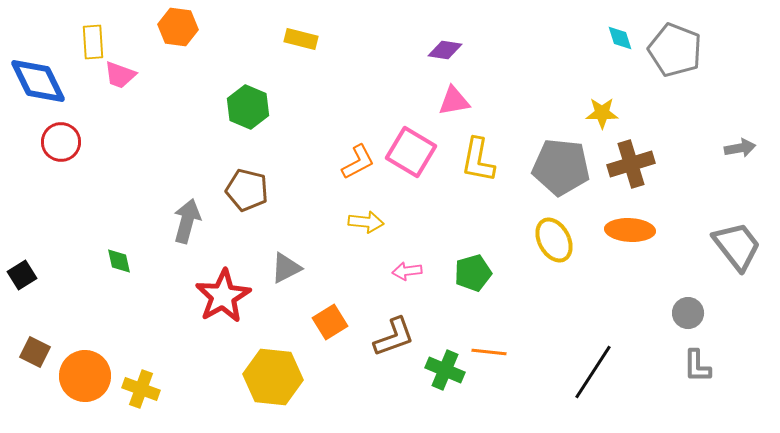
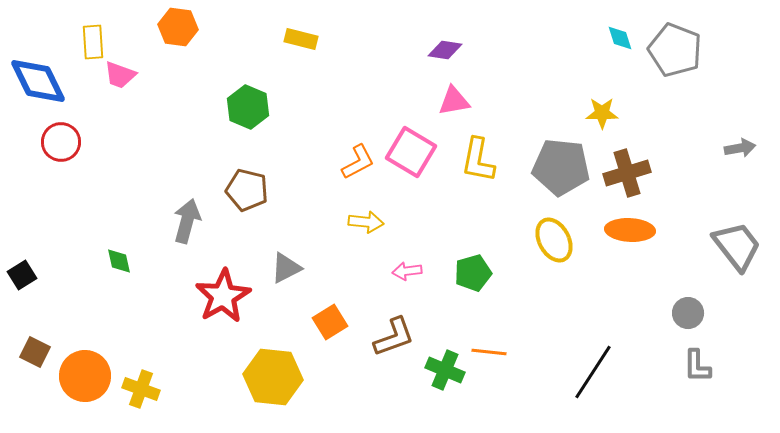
brown cross at (631, 164): moved 4 px left, 9 px down
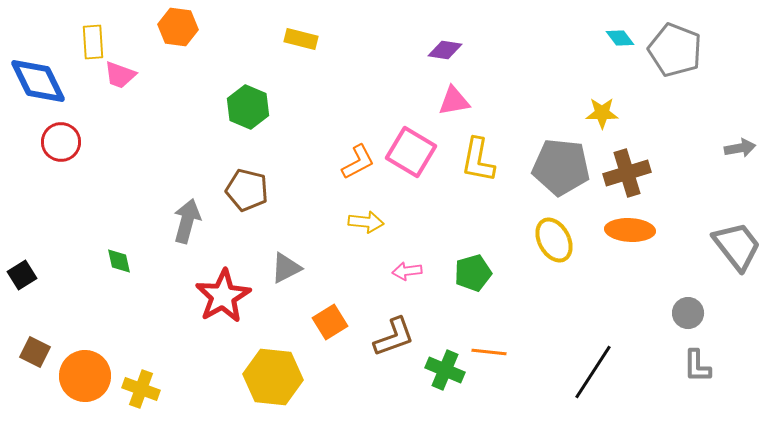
cyan diamond at (620, 38): rotated 20 degrees counterclockwise
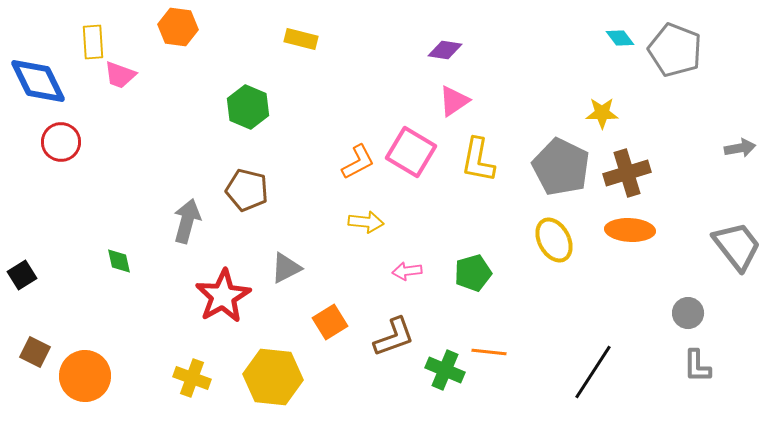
pink triangle at (454, 101): rotated 24 degrees counterclockwise
gray pentagon at (561, 167): rotated 20 degrees clockwise
yellow cross at (141, 389): moved 51 px right, 11 px up
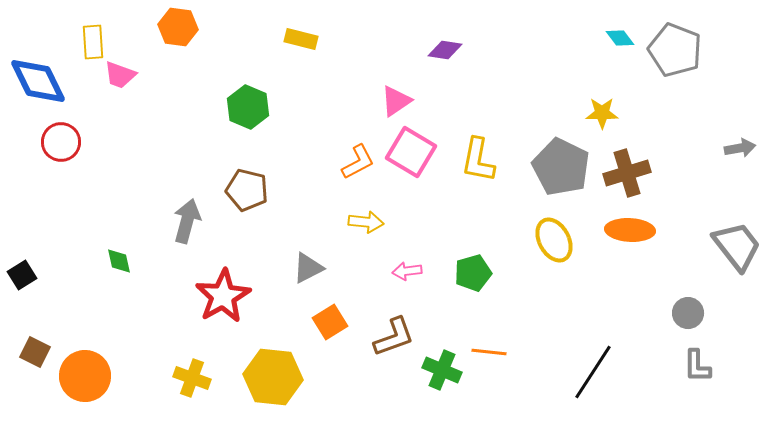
pink triangle at (454, 101): moved 58 px left
gray triangle at (286, 268): moved 22 px right
green cross at (445, 370): moved 3 px left
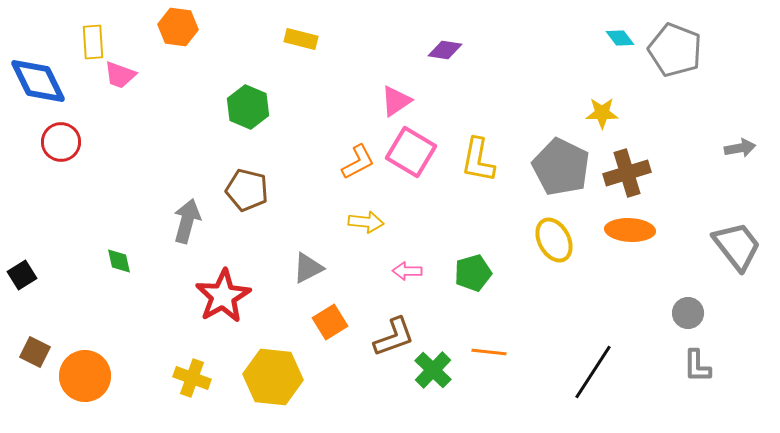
pink arrow at (407, 271): rotated 8 degrees clockwise
green cross at (442, 370): moved 9 px left; rotated 21 degrees clockwise
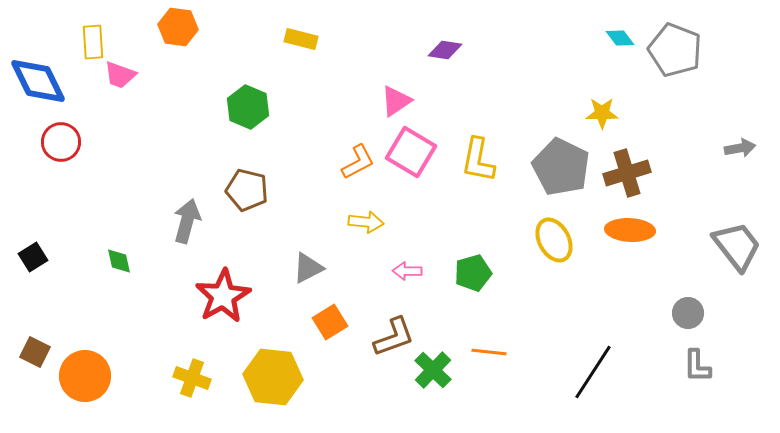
black square at (22, 275): moved 11 px right, 18 px up
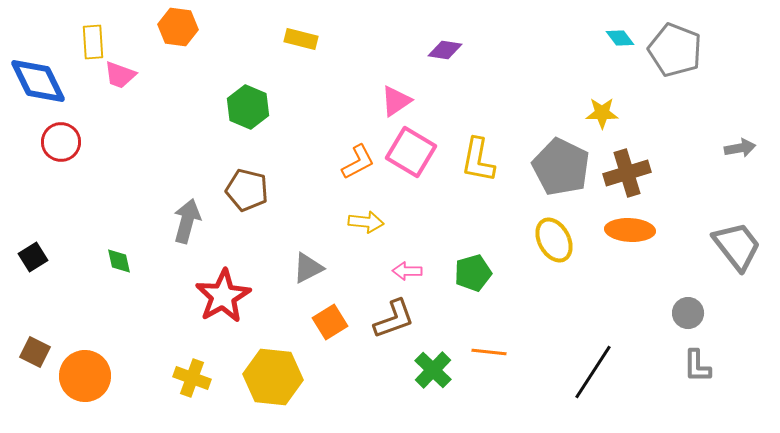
brown L-shape at (394, 337): moved 18 px up
